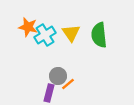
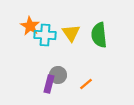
orange star: moved 2 px right, 1 px up; rotated 18 degrees clockwise
cyan cross: rotated 35 degrees clockwise
gray circle: moved 1 px up
orange line: moved 18 px right
purple rectangle: moved 9 px up
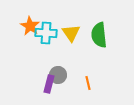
cyan cross: moved 1 px right, 2 px up
orange line: moved 2 px right, 1 px up; rotated 64 degrees counterclockwise
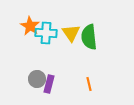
green semicircle: moved 10 px left, 2 px down
gray circle: moved 21 px left, 4 px down
orange line: moved 1 px right, 1 px down
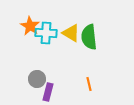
yellow triangle: rotated 24 degrees counterclockwise
purple rectangle: moved 1 px left, 8 px down
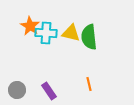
yellow triangle: rotated 18 degrees counterclockwise
gray circle: moved 20 px left, 11 px down
purple rectangle: moved 1 px right, 1 px up; rotated 48 degrees counterclockwise
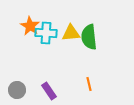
yellow triangle: rotated 18 degrees counterclockwise
